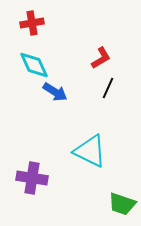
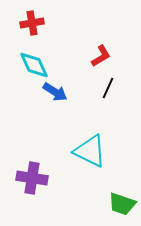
red L-shape: moved 2 px up
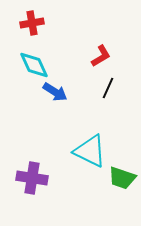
green trapezoid: moved 26 px up
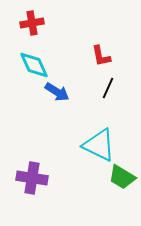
red L-shape: rotated 110 degrees clockwise
blue arrow: moved 2 px right
cyan triangle: moved 9 px right, 6 px up
green trapezoid: moved 1 px up; rotated 12 degrees clockwise
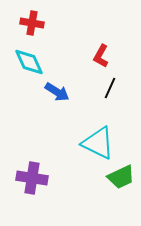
red cross: rotated 20 degrees clockwise
red L-shape: rotated 40 degrees clockwise
cyan diamond: moved 5 px left, 3 px up
black line: moved 2 px right
cyan triangle: moved 1 px left, 2 px up
green trapezoid: moved 1 px left; rotated 56 degrees counterclockwise
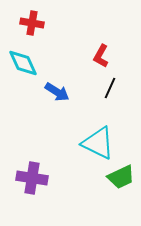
cyan diamond: moved 6 px left, 1 px down
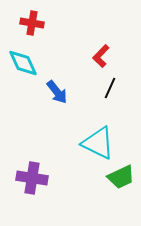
red L-shape: rotated 15 degrees clockwise
blue arrow: rotated 20 degrees clockwise
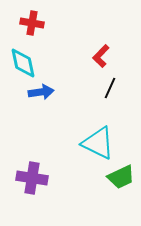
cyan diamond: rotated 12 degrees clockwise
blue arrow: moved 16 px left; rotated 60 degrees counterclockwise
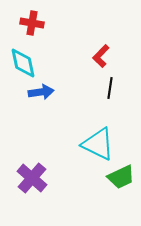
black line: rotated 15 degrees counterclockwise
cyan triangle: moved 1 px down
purple cross: rotated 32 degrees clockwise
